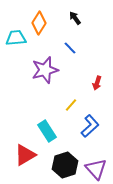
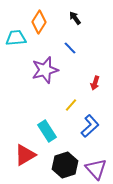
orange diamond: moved 1 px up
red arrow: moved 2 px left
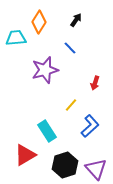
black arrow: moved 1 px right, 2 px down; rotated 72 degrees clockwise
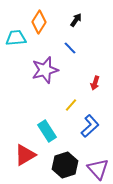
purple triangle: moved 2 px right
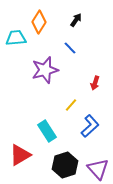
red triangle: moved 5 px left
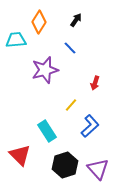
cyan trapezoid: moved 2 px down
red triangle: rotated 45 degrees counterclockwise
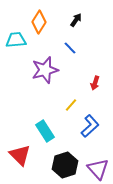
cyan rectangle: moved 2 px left
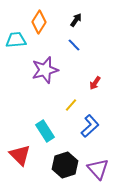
blue line: moved 4 px right, 3 px up
red arrow: rotated 16 degrees clockwise
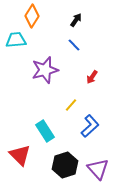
orange diamond: moved 7 px left, 6 px up
red arrow: moved 3 px left, 6 px up
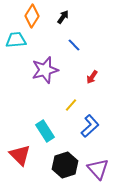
black arrow: moved 13 px left, 3 px up
